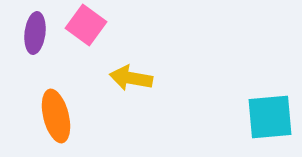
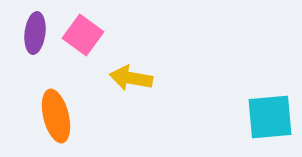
pink square: moved 3 px left, 10 px down
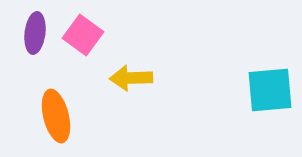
yellow arrow: rotated 12 degrees counterclockwise
cyan square: moved 27 px up
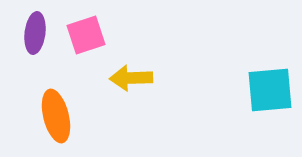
pink square: moved 3 px right; rotated 36 degrees clockwise
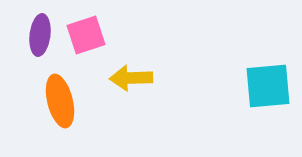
purple ellipse: moved 5 px right, 2 px down
cyan square: moved 2 px left, 4 px up
orange ellipse: moved 4 px right, 15 px up
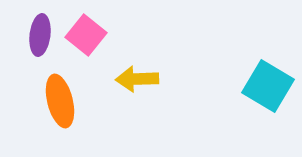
pink square: rotated 33 degrees counterclockwise
yellow arrow: moved 6 px right, 1 px down
cyan square: rotated 36 degrees clockwise
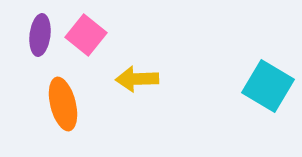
orange ellipse: moved 3 px right, 3 px down
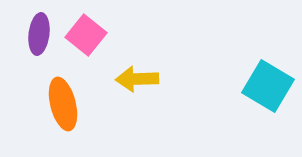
purple ellipse: moved 1 px left, 1 px up
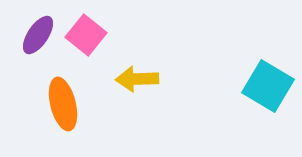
purple ellipse: moved 1 px left, 1 px down; rotated 27 degrees clockwise
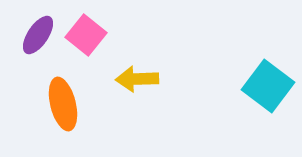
cyan square: rotated 6 degrees clockwise
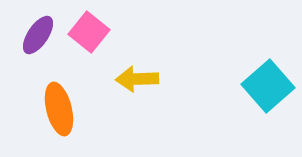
pink square: moved 3 px right, 3 px up
cyan square: rotated 12 degrees clockwise
orange ellipse: moved 4 px left, 5 px down
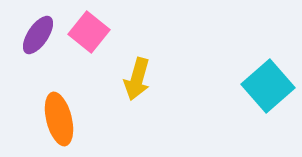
yellow arrow: rotated 72 degrees counterclockwise
orange ellipse: moved 10 px down
